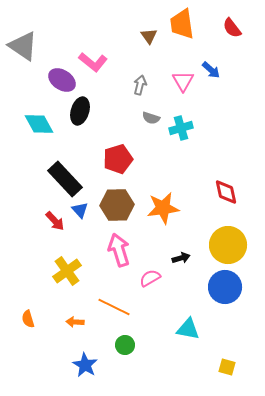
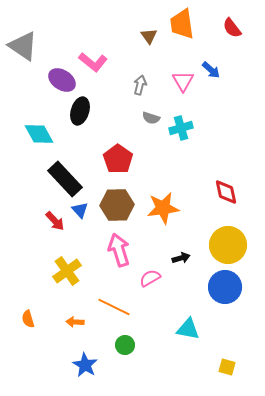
cyan diamond: moved 10 px down
red pentagon: rotated 20 degrees counterclockwise
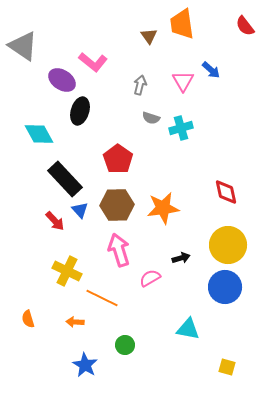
red semicircle: moved 13 px right, 2 px up
yellow cross: rotated 28 degrees counterclockwise
orange line: moved 12 px left, 9 px up
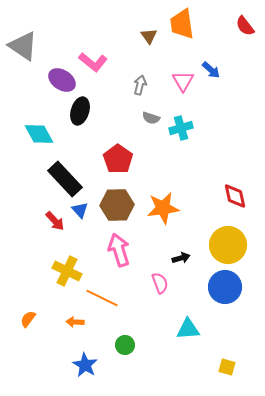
red diamond: moved 9 px right, 4 px down
pink semicircle: moved 10 px right, 5 px down; rotated 100 degrees clockwise
orange semicircle: rotated 54 degrees clockwise
cyan triangle: rotated 15 degrees counterclockwise
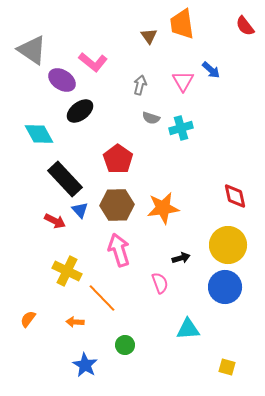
gray triangle: moved 9 px right, 4 px down
black ellipse: rotated 36 degrees clockwise
red arrow: rotated 20 degrees counterclockwise
orange line: rotated 20 degrees clockwise
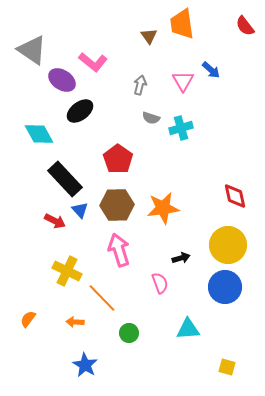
green circle: moved 4 px right, 12 px up
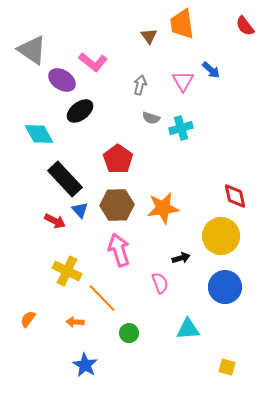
yellow circle: moved 7 px left, 9 px up
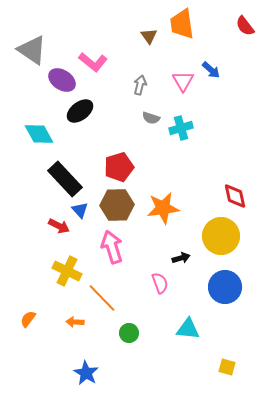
red pentagon: moved 1 px right, 8 px down; rotated 20 degrees clockwise
red arrow: moved 4 px right, 5 px down
pink arrow: moved 7 px left, 3 px up
cyan triangle: rotated 10 degrees clockwise
blue star: moved 1 px right, 8 px down
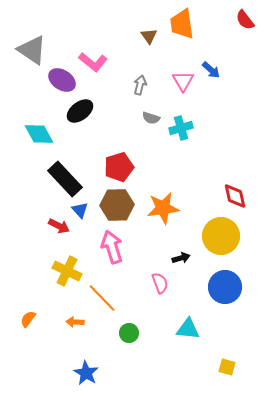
red semicircle: moved 6 px up
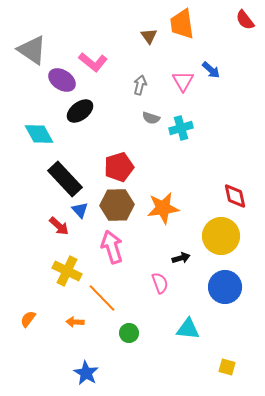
red arrow: rotated 15 degrees clockwise
